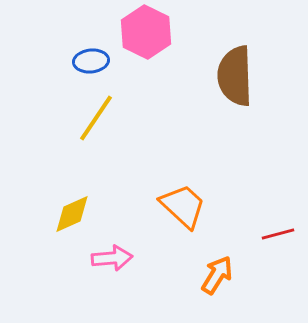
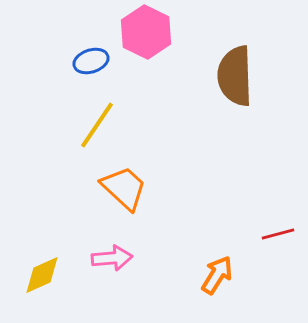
blue ellipse: rotated 12 degrees counterclockwise
yellow line: moved 1 px right, 7 px down
orange trapezoid: moved 59 px left, 18 px up
yellow diamond: moved 30 px left, 61 px down
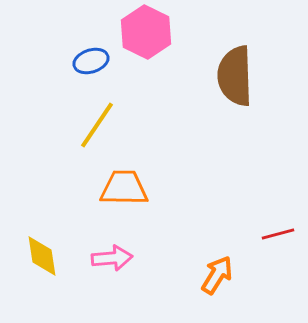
orange trapezoid: rotated 42 degrees counterclockwise
yellow diamond: moved 19 px up; rotated 75 degrees counterclockwise
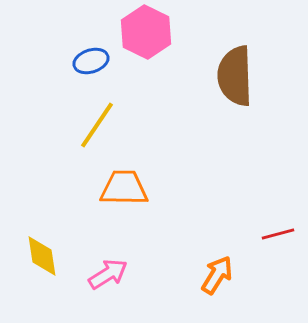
pink arrow: moved 4 px left, 16 px down; rotated 27 degrees counterclockwise
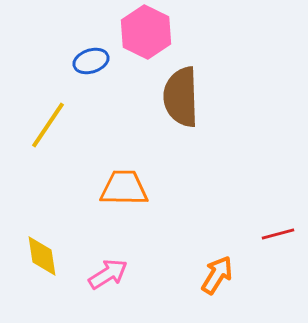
brown semicircle: moved 54 px left, 21 px down
yellow line: moved 49 px left
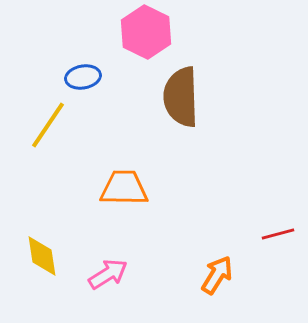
blue ellipse: moved 8 px left, 16 px down; rotated 8 degrees clockwise
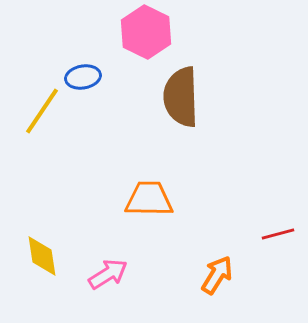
yellow line: moved 6 px left, 14 px up
orange trapezoid: moved 25 px right, 11 px down
